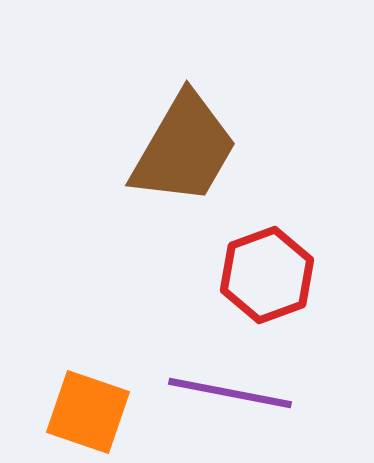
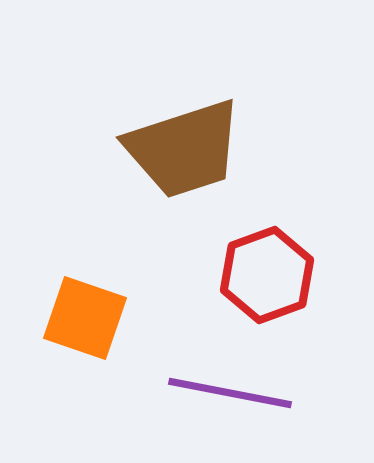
brown trapezoid: rotated 42 degrees clockwise
orange square: moved 3 px left, 94 px up
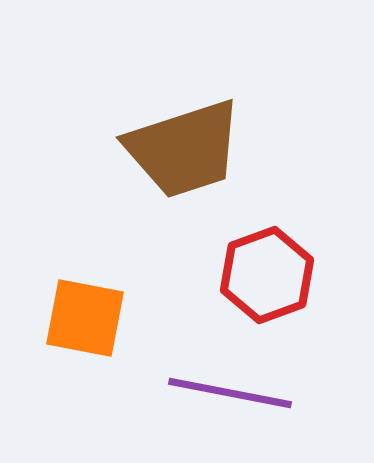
orange square: rotated 8 degrees counterclockwise
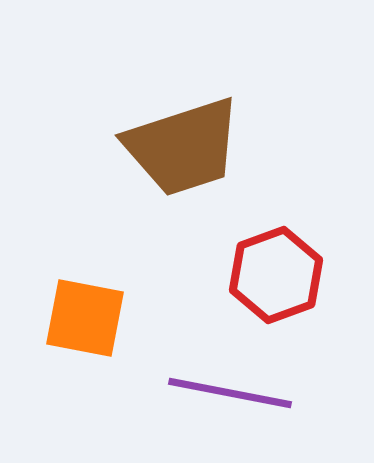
brown trapezoid: moved 1 px left, 2 px up
red hexagon: moved 9 px right
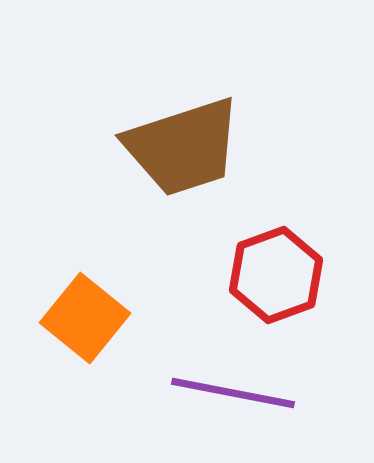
orange square: rotated 28 degrees clockwise
purple line: moved 3 px right
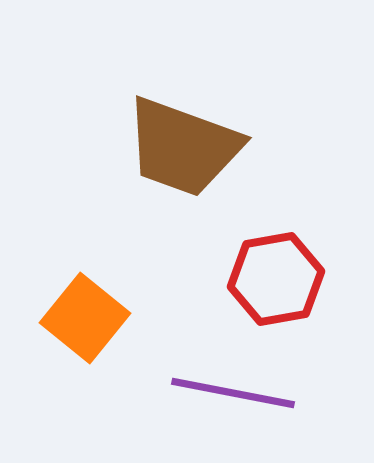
brown trapezoid: rotated 38 degrees clockwise
red hexagon: moved 4 px down; rotated 10 degrees clockwise
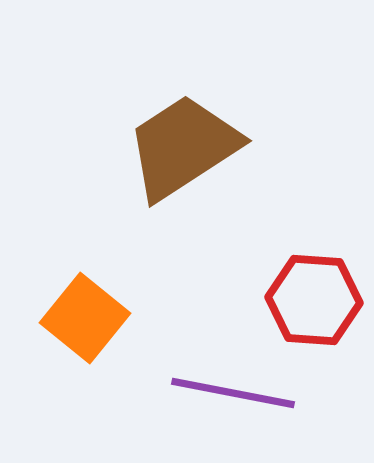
brown trapezoid: rotated 127 degrees clockwise
red hexagon: moved 38 px right, 21 px down; rotated 14 degrees clockwise
